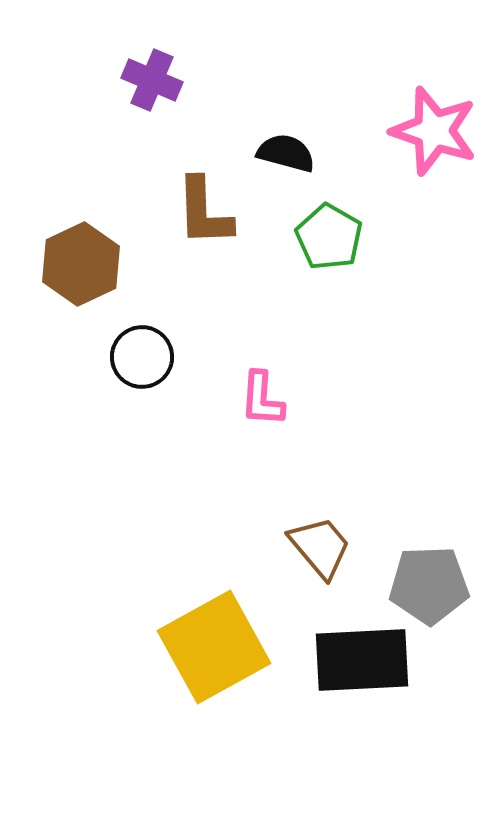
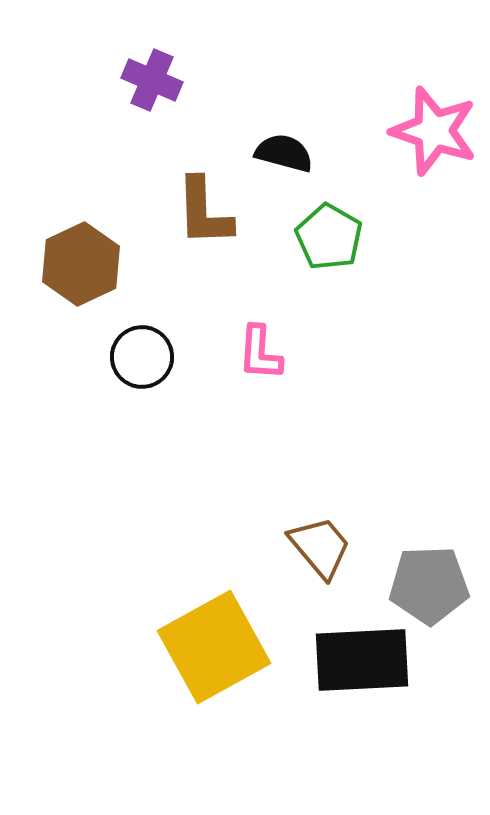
black semicircle: moved 2 px left
pink L-shape: moved 2 px left, 46 px up
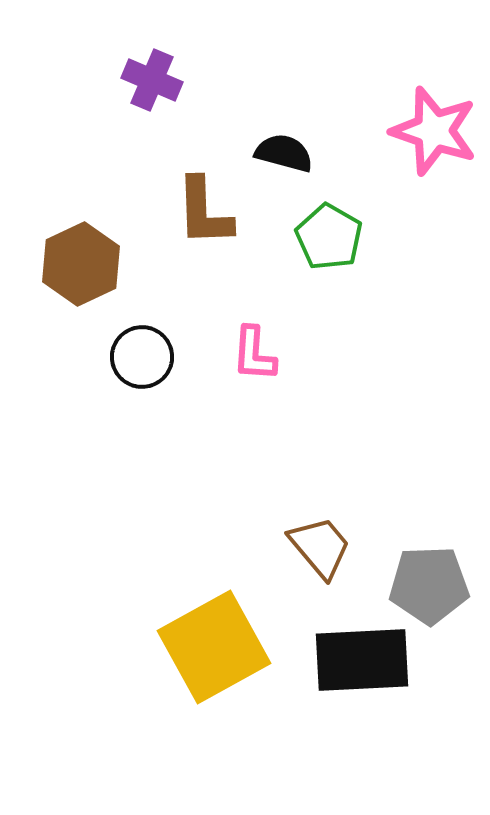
pink L-shape: moved 6 px left, 1 px down
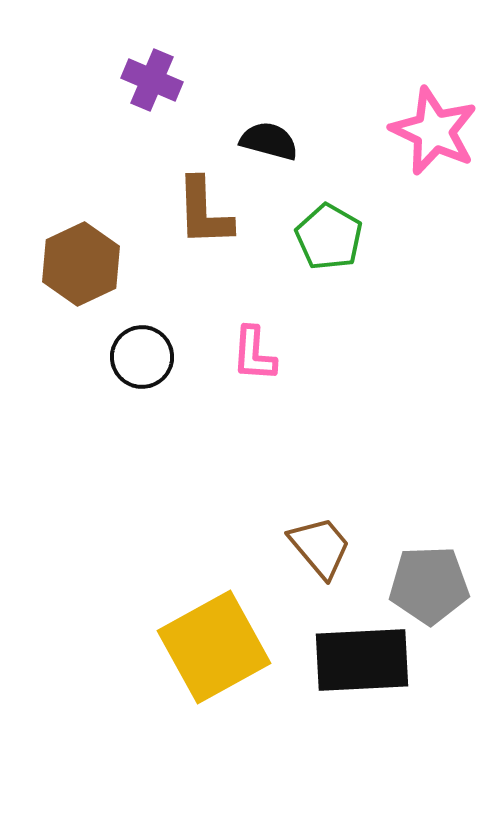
pink star: rotated 6 degrees clockwise
black semicircle: moved 15 px left, 12 px up
